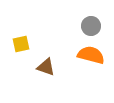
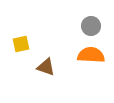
orange semicircle: rotated 12 degrees counterclockwise
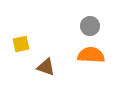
gray circle: moved 1 px left
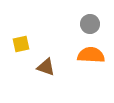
gray circle: moved 2 px up
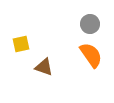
orange semicircle: rotated 52 degrees clockwise
brown triangle: moved 2 px left
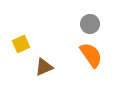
yellow square: rotated 12 degrees counterclockwise
brown triangle: rotated 42 degrees counterclockwise
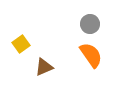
yellow square: rotated 12 degrees counterclockwise
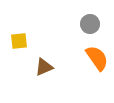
yellow square: moved 2 px left, 3 px up; rotated 30 degrees clockwise
orange semicircle: moved 6 px right, 3 px down
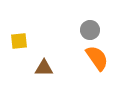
gray circle: moved 6 px down
brown triangle: moved 1 px down; rotated 24 degrees clockwise
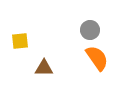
yellow square: moved 1 px right
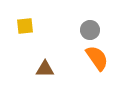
yellow square: moved 5 px right, 15 px up
brown triangle: moved 1 px right, 1 px down
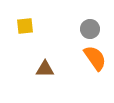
gray circle: moved 1 px up
orange semicircle: moved 2 px left
